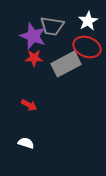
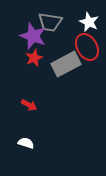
white star: moved 1 px right, 1 px down; rotated 18 degrees counterclockwise
gray trapezoid: moved 2 px left, 4 px up
red ellipse: rotated 40 degrees clockwise
red star: rotated 24 degrees counterclockwise
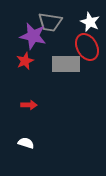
white star: moved 1 px right
purple star: rotated 8 degrees counterclockwise
red star: moved 9 px left, 3 px down
gray rectangle: rotated 28 degrees clockwise
red arrow: rotated 28 degrees counterclockwise
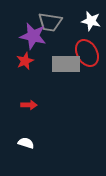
white star: moved 1 px right, 1 px up; rotated 12 degrees counterclockwise
red ellipse: moved 6 px down
